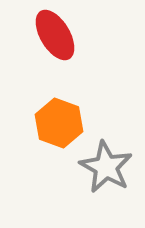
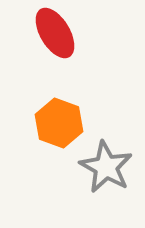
red ellipse: moved 2 px up
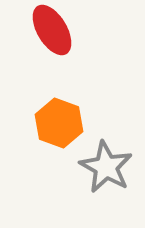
red ellipse: moved 3 px left, 3 px up
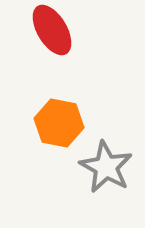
orange hexagon: rotated 9 degrees counterclockwise
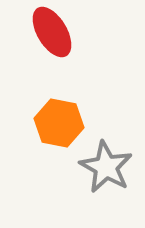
red ellipse: moved 2 px down
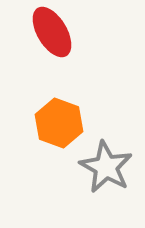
orange hexagon: rotated 9 degrees clockwise
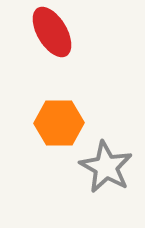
orange hexagon: rotated 21 degrees counterclockwise
